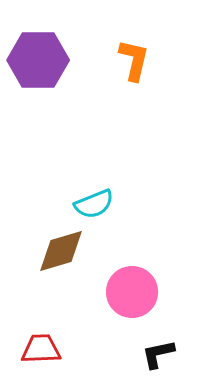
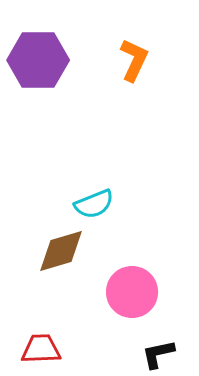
orange L-shape: rotated 12 degrees clockwise
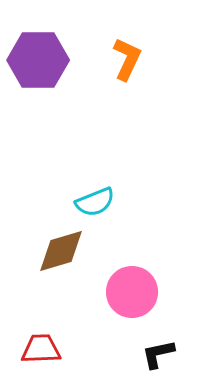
orange L-shape: moved 7 px left, 1 px up
cyan semicircle: moved 1 px right, 2 px up
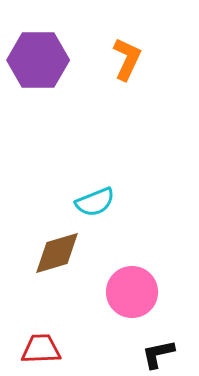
brown diamond: moved 4 px left, 2 px down
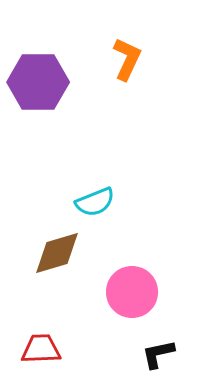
purple hexagon: moved 22 px down
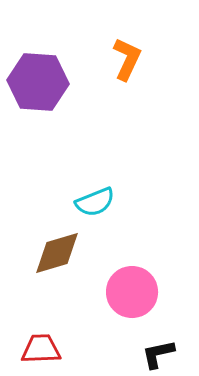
purple hexagon: rotated 4 degrees clockwise
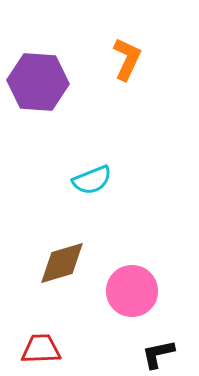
cyan semicircle: moved 3 px left, 22 px up
brown diamond: moved 5 px right, 10 px down
pink circle: moved 1 px up
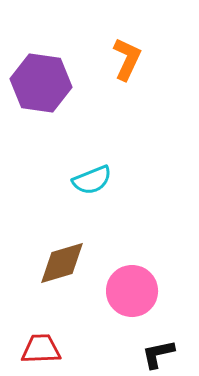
purple hexagon: moved 3 px right, 1 px down; rotated 4 degrees clockwise
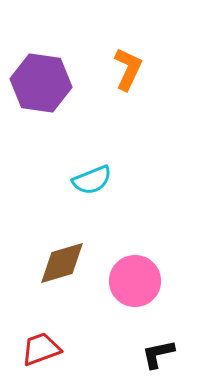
orange L-shape: moved 1 px right, 10 px down
pink circle: moved 3 px right, 10 px up
red trapezoid: rotated 18 degrees counterclockwise
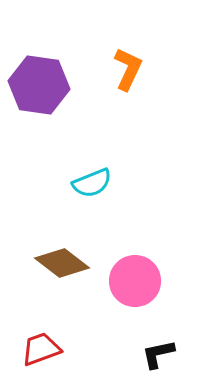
purple hexagon: moved 2 px left, 2 px down
cyan semicircle: moved 3 px down
brown diamond: rotated 54 degrees clockwise
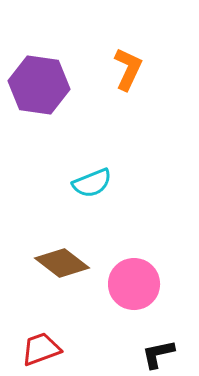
pink circle: moved 1 px left, 3 px down
